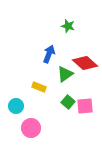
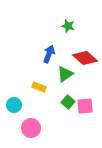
red diamond: moved 5 px up
cyan circle: moved 2 px left, 1 px up
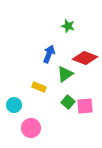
red diamond: rotated 20 degrees counterclockwise
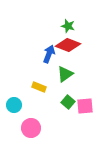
red diamond: moved 17 px left, 13 px up
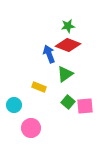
green star: rotated 24 degrees counterclockwise
blue arrow: rotated 42 degrees counterclockwise
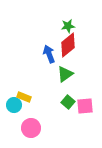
red diamond: rotated 60 degrees counterclockwise
yellow rectangle: moved 15 px left, 10 px down
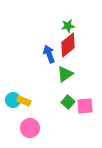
yellow rectangle: moved 4 px down
cyan circle: moved 1 px left, 5 px up
pink circle: moved 1 px left
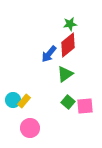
green star: moved 2 px right, 2 px up
blue arrow: rotated 120 degrees counterclockwise
yellow rectangle: rotated 72 degrees counterclockwise
